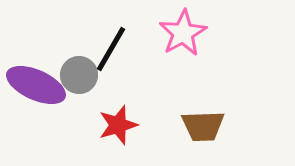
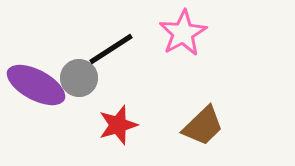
black line: rotated 27 degrees clockwise
gray circle: moved 3 px down
purple ellipse: rotated 4 degrees clockwise
brown trapezoid: rotated 42 degrees counterclockwise
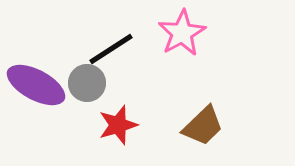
pink star: moved 1 px left
gray circle: moved 8 px right, 5 px down
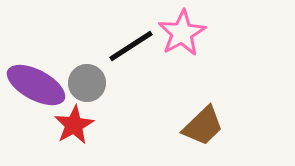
black line: moved 20 px right, 3 px up
red star: moved 44 px left; rotated 12 degrees counterclockwise
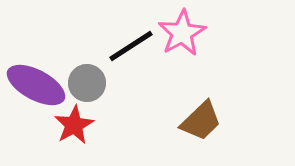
brown trapezoid: moved 2 px left, 5 px up
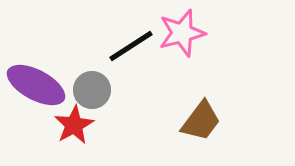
pink star: rotated 15 degrees clockwise
gray circle: moved 5 px right, 7 px down
brown trapezoid: rotated 9 degrees counterclockwise
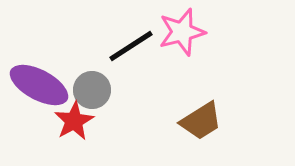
pink star: moved 1 px up
purple ellipse: moved 3 px right
brown trapezoid: rotated 21 degrees clockwise
red star: moved 4 px up
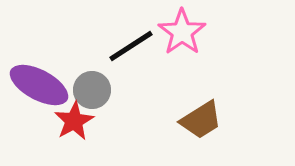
pink star: rotated 21 degrees counterclockwise
brown trapezoid: moved 1 px up
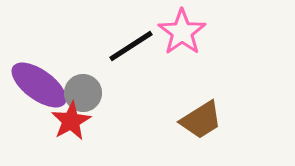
purple ellipse: rotated 8 degrees clockwise
gray circle: moved 9 px left, 3 px down
red star: moved 3 px left
